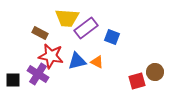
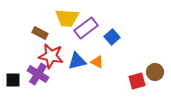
blue square: rotated 28 degrees clockwise
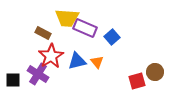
purple rectangle: moved 1 px left; rotated 60 degrees clockwise
brown rectangle: moved 3 px right
red star: rotated 30 degrees clockwise
orange triangle: rotated 24 degrees clockwise
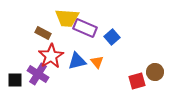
black square: moved 2 px right
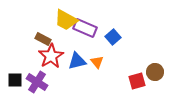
yellow trapezoid: moved 1 px left, 2 px down; rotated 25 degrees clockwise
brown rectangle: moved 6 px down
blue square: moved 1 px right
purple cross: moved 1 px left, 8 px down
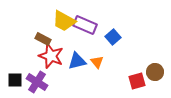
yellow trapezoid: moved 2 px left, 1 px down
purple rectangle: moved 3 px up
red star: rotated 20 degrees counterclockwise
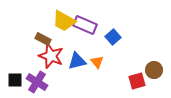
brown circle: moved 1 px left, 2 px up
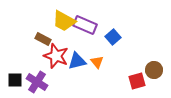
red star: moved 5 px right
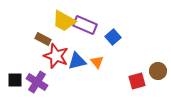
brown circle: moved 4 px right, 1 px down
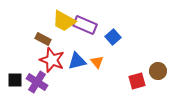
red star: moved 4 px left, 4 px down
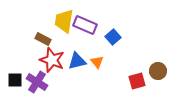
yellow trapezoid: rotated 70 degrees clockwise
